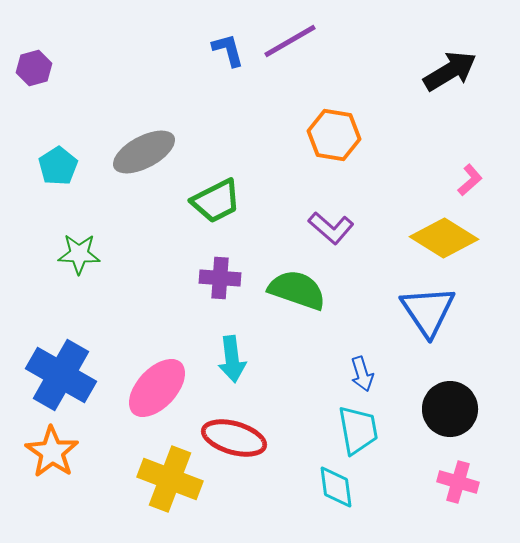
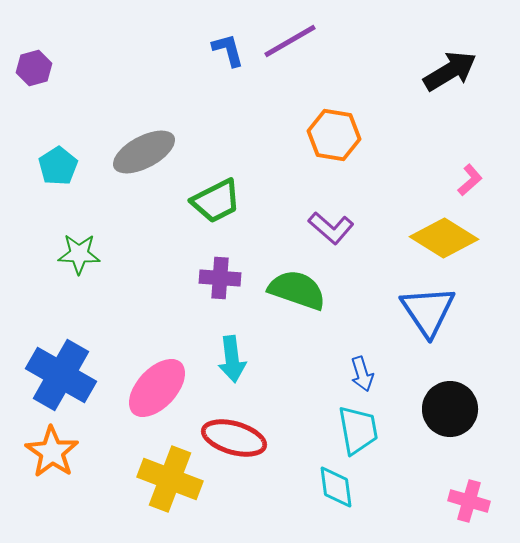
pink cross: moved 11 px right, 19 px down
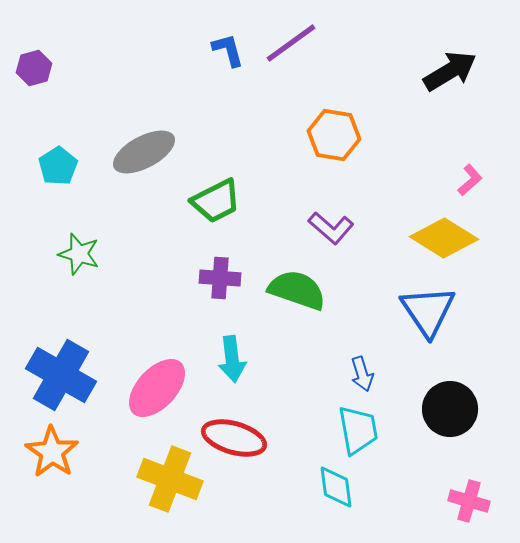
purple line: moved 1 px right, 2 px down; rotated 6 degrees counterclockwise
green star: rotated 15 degrees clockwise
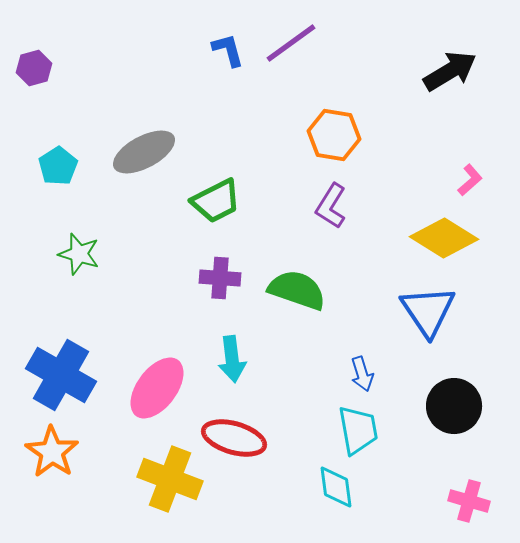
purple L-shape: moved 22 px up; rotated 81 degrees clockwise
pink ellipse: rotated 6 degrees counterclockwise
black circle: moved 4 px right, 3 px up
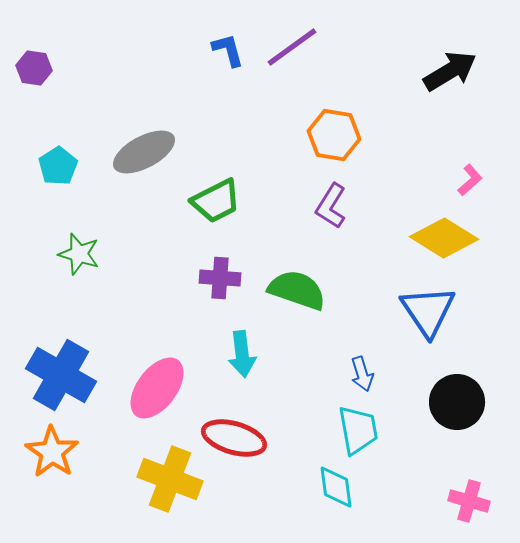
purple line: moved 1 px right, 4 px down
purple hexagon: rotated 24 degrees clockwise
cyan arrow: moved 10 px right, 5 px up
black circle: moved 3 px right, 4 px up
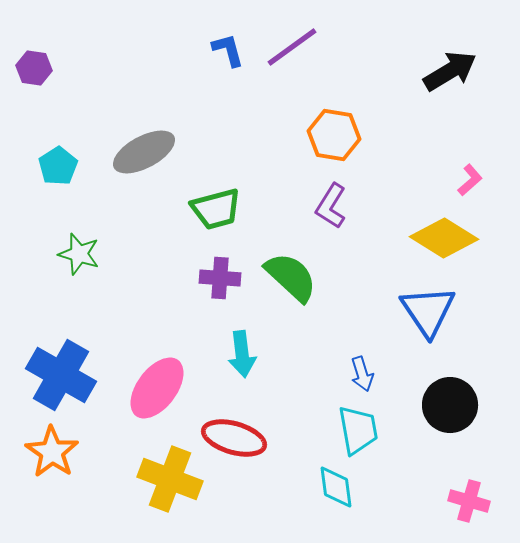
green trapezoid: moved 8 px down; rotated 12 degrees clockwise
green semicircle: moved 6 px left, 13 px up; rotated 24 degrees clockwise
black circle: moved 7 px left, 3 px down
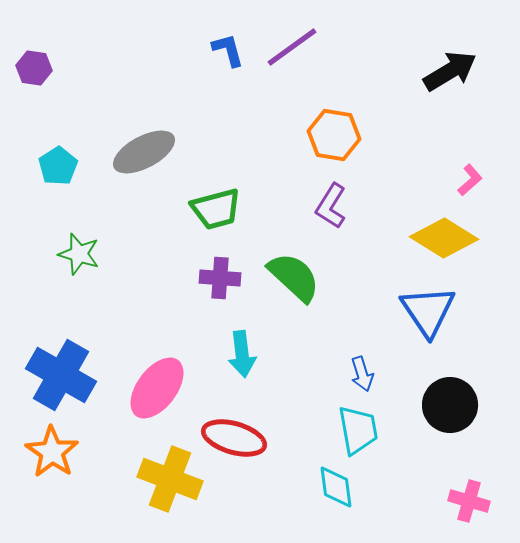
green semicircle: moved 3 px right
